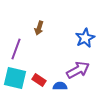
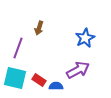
purple line: moved 2 px right, 1 px up
blue semicircle: moved 4 px left
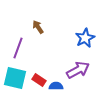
brown arrow: moved 1 px left, 1 px up; rotated 128 degrees clockwise
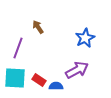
purple arrow: moved 1 px left
cyan square: rotated 10 degrees counterclockwise
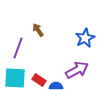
brown arrow: moved 3 px down
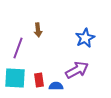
brown arrow: rotated 152 degrees counterclockwise
red rectangle: rotated 48 degrees clockwise
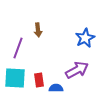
blue semicircle: moved 2 px down
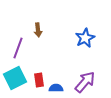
purple arrow: moved 8 px right, 12 px down; rotated 20 degrees counterclockwise
cyan square: rotated 30 degrees counterclockwise
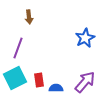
brown arrow: moved 9 px left, 13 px up
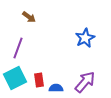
brown arrow: rotated 48 degrees counterclockwise
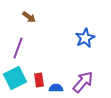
purple arrow: moved 2 px left
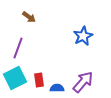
blue star: moved 2 px left, 2 px up
blue semicircle: moved 1 px right
